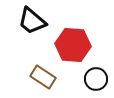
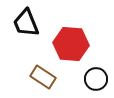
black trapezoid: moved 6 px left, 2 px down; rotated 28 degrees clockwise
red hexagon: moved 2 px left, 1 px up
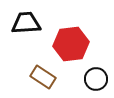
black trapezoid: rotated 108 degrees clockwise
red hexagon: rotated 12 degrees counterclockwise
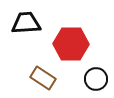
red hexagon: rotated 8 degrees clockwise
brown rectangle: moved 1 px down
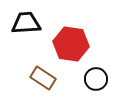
red hexagon: rotated 8 degrees clockwise
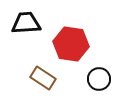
black circle: moved 3 px right
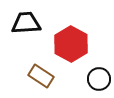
red hexagon: rotated 20 degrees clockwise
brown rectangle: moved 2 px left, 2 px up
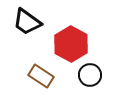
black trapezoid: moved 1 px right, 1 px up; rotated 140 degrees counterclockwise
black circle: moved 9 px left, 4 px up
